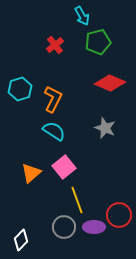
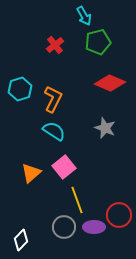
cyan arrow: moved 2 px right
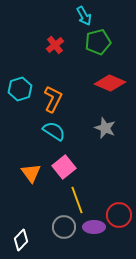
orange triangle: rotated 25 degrees counterclockwise
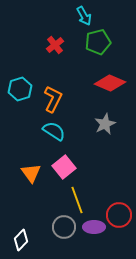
gray star: moved 4 px up; rotated 25 degrees clockwise
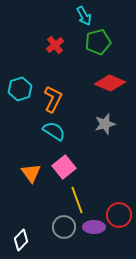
gray star: rotated 10 degrees clockwise
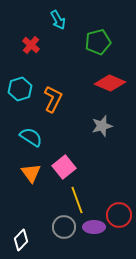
cyan arrow: moved 26 px left, 4 px down
red cross: moved 24 px left; rotated 12 degrees counterclockwise
gray star: moved 3 px left, 2 px down
cyan semicircle: moved 23 px left, 6 px down
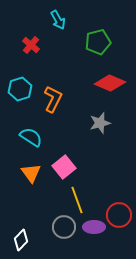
gray star: moved 2 px left, 3 px up
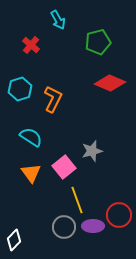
gray star: moved 8 px left, 28 px down
purple ellipse: moved 1 px left, 1 px up
white diamond: moved 7 px left
